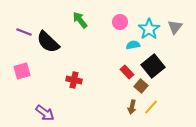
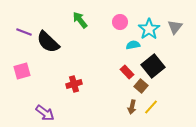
red cross: moved 4 px down; rotated 28 degrees counterclockwise
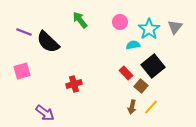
red rectangle: moved 1 px left, 1 px down
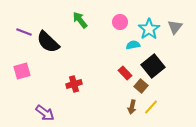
red rectangle: moved 1 px left
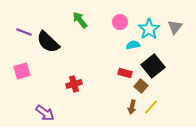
red rectangle: rotated 32 degrees counterclockwise
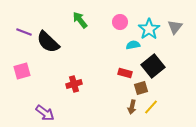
brown square: moved 2 px down; rotated 32 degrees clockwise
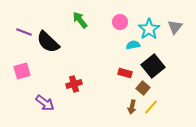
brown square: moved 2 px right; rotated 32 degrees counterclockwise
purple arrow: moved 10 px up
